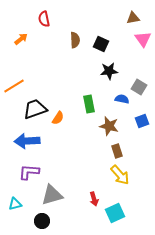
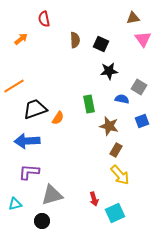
brown rectangle: moved 1 px left, 1 px up; rotated 48 degrees clockwise
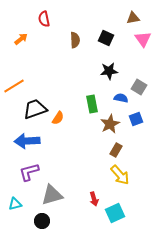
black square: moved 5 px right, 6 px up
blue semicircle: moved 1 px left, 1 px up
green rectangle: moved 3 px right
blue square: moved 6 px left, 2 px up
brown star: moved 1 px right, 2 px up; rotated 30 degrees clockwise
purple L-shape: rotated 20 degrees counterclockwise
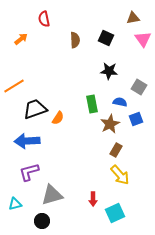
black star: rotated 12 degrees clockwise
blue semicircle: moved 1 px left, 4 px down
red arrow: moved 1 px left; rotated 16 degrees clockwise
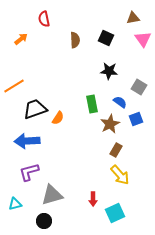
blue semicircle: rotated 24 degrees clockwise
black circle: moved 2 px right
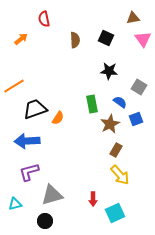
black circle: moved 1 px right
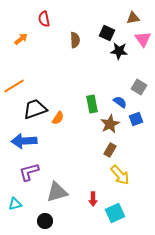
black square: moved 1 px right, 5 px up
black star: moved 10 px right, 20 px up
blue arrow: moved 3 px left
brown rectangle: moved 6 px left
gray triangle: moved 5 px right, 3 px up
